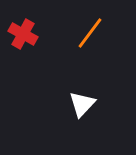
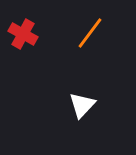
white triangle: moved 1 px down
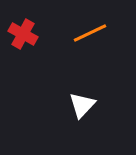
orange line: rotated 28 degrees clockwise
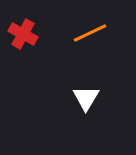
white triangle: moved 4 px right, 7 px up; rotated 12 degrees counterclockwise
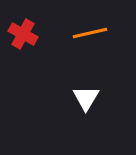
orange line: rotated 12 degrees clockwise
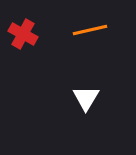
orange line: moved 3 px up
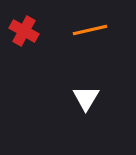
red cross: moved 1 px right, 3 px up
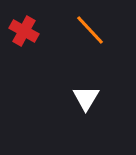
orange line: rotated 60 degrees clockwise
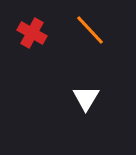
red cross: moved 8 px right, 2 px down
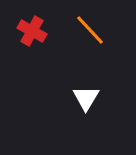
red cross: moved 2 px up
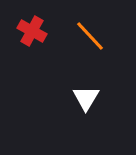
orange line: moved 6 px down
